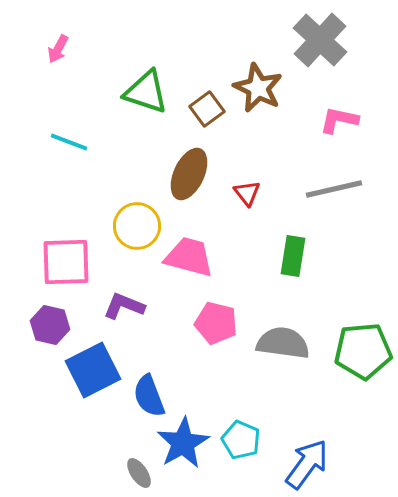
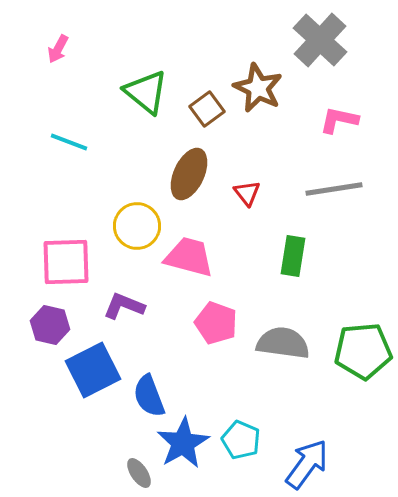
green triangle: rotated 21 degrees clockwise
gray line: rotated 4 degrees clockwise
pink pentagon: rotated 6 degrees clockwise
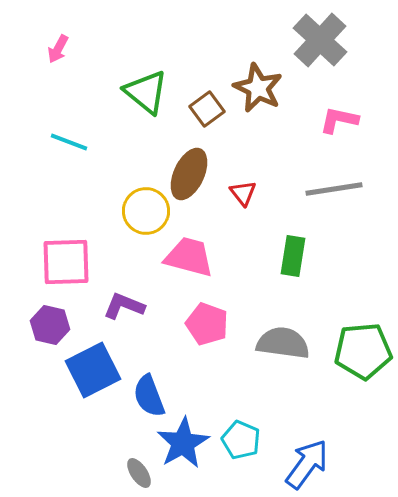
red triangle: moved 4 px left
yellow circle: moved 9 px right, 15 px up
pink pentagon: moved 9 px left, 1 px down
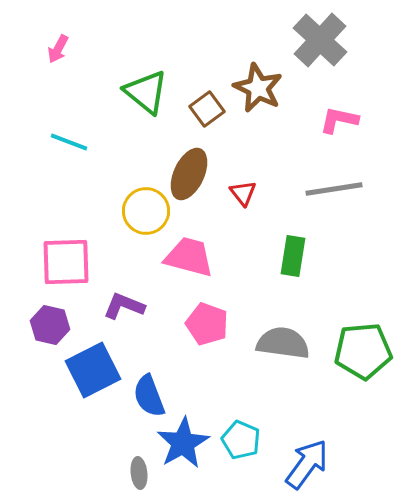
gray ellipse: rotated 28 degrees clockwise
